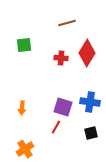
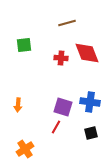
red diamond: rotated 52 degrees counterclockwise
orange arrow: moved 4 px left, 3 px up
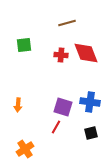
red diamond: moved 1 px left
red cross: moved 3 px up
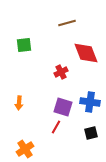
red cross: moved 17 px down; rotated 32 degrees counterclockwise
orange arrow: moved 1 px right, 2 px up
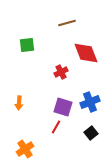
green square: moved 3 px right
blue cross: rotated 30 degrees counterclockwise
black square: rotated 24 degrees counterclockwise
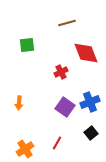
purple square: moved 2 px right; rotated 18 degrees clockwise
red line: moved 1 px right, 16 px down
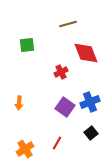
brown line: moved 1 px right, 1 px down
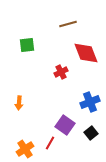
purple square: moved 18 px down
red line: moved 7 px left
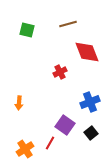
green square: moved 15 px up; rotated 21 degrees clockwise
red diamond: moved 1 px right, 1 px up
red cross: moved 1 px left
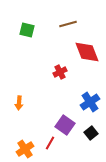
blue cross: rotated 12 degrees counterclockwise
